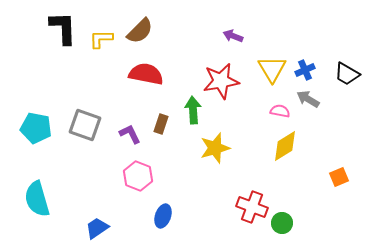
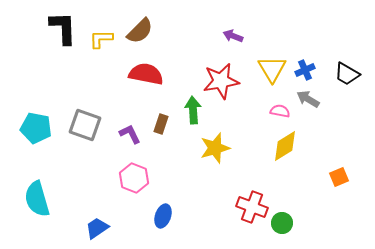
pink hexagon: moved 4 px left, 2 px down
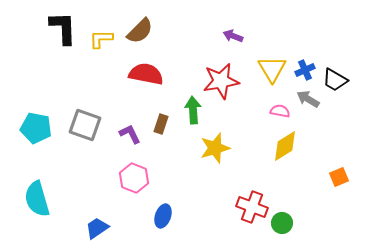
black trapezoid: moved 12 px left, 6 px down
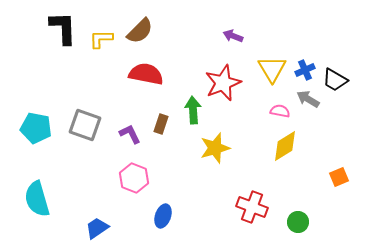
red star: moved 2 px right, 2 px down; rotated 12 degrees counterclockwise
green circle: moved 16 px right, 1 px up
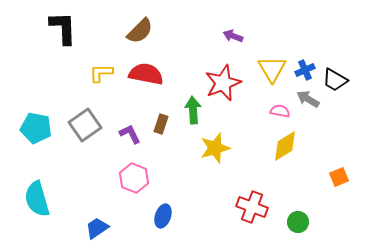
yellow L-shape: moved 34 px down
gray square: rotated 36 degrees clockwise
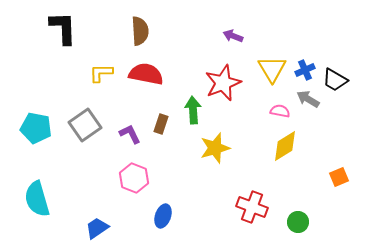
brown semicircle: rotated 48 degrees counterclockwise
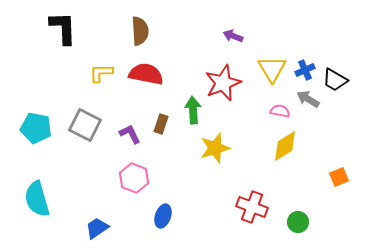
gray square: rotated 28 degrees counterclockwise
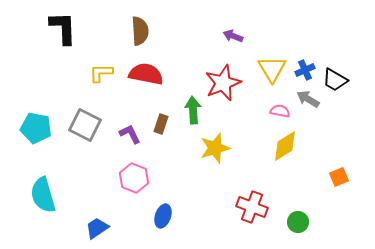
cyan semicircle: moved 6 px right, 4 px up
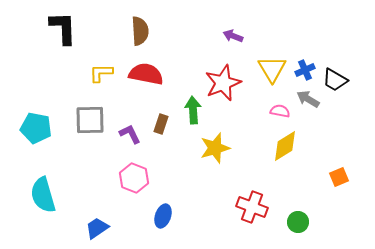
gray square: moved 5 px right, 5 px up; rotated 28 degrees counterclockwise
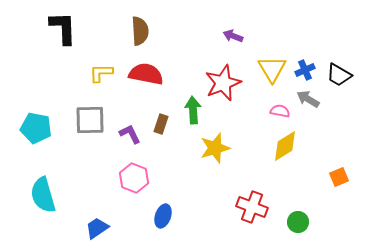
black trapezoid: moved 4 px right, 5 px up
